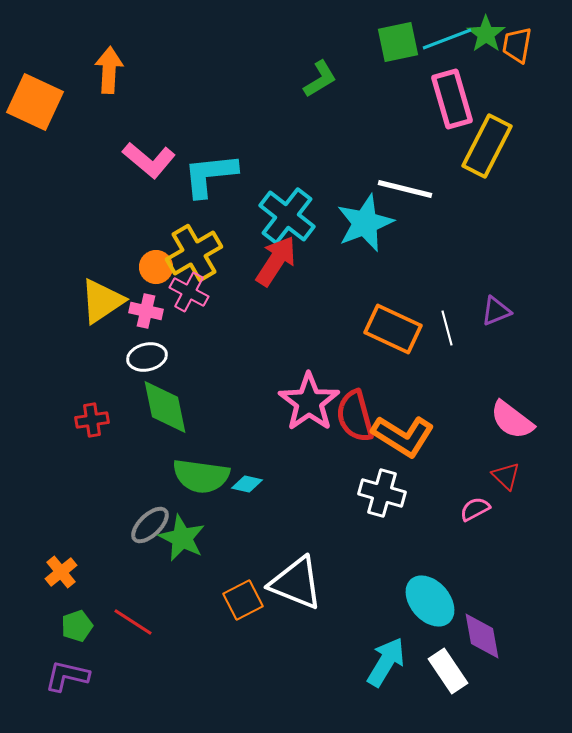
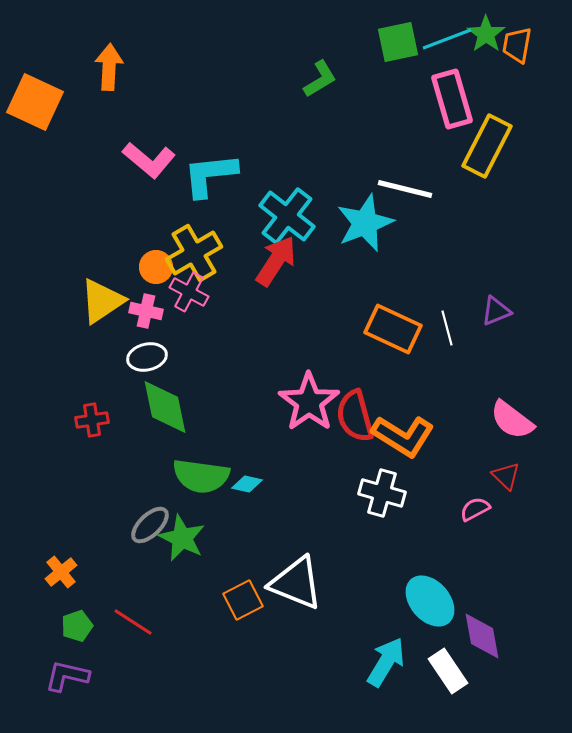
orange arrow at (109, 70): moved 3 px up
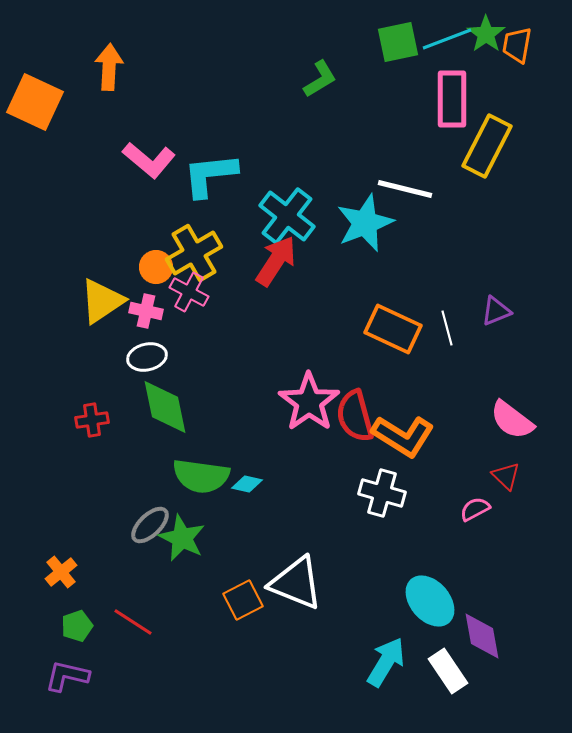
pink rectangle at (452, 99): rotated 16 degrees clockwise
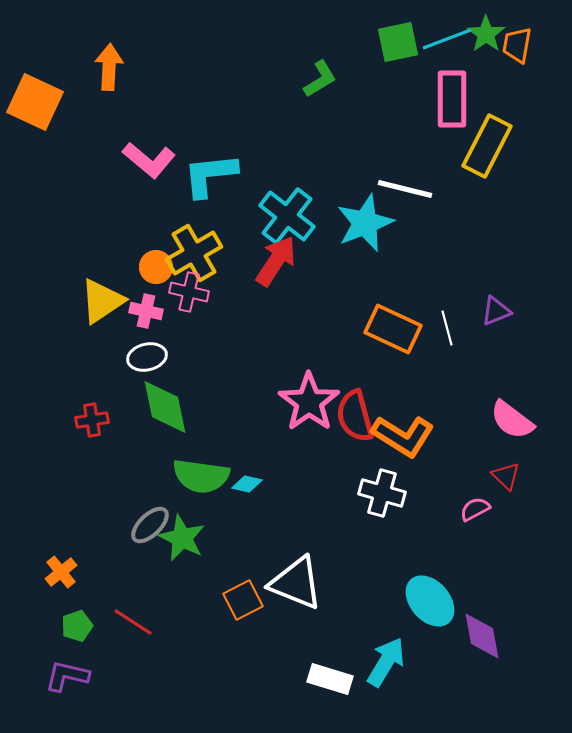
pink cross at (189, 292): rotated 15 degrees counterclockwise
white rectangle at (448, 671): moved 118 px left, 8 px down; rotated 39 degrees counterclockwise
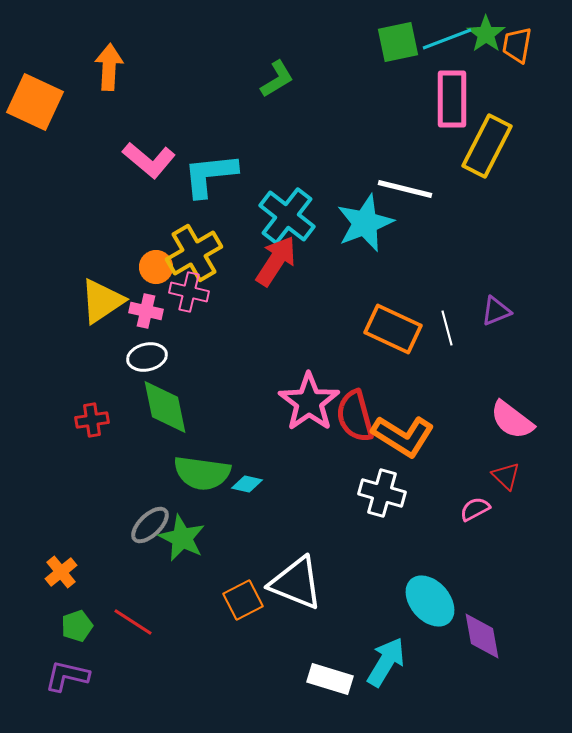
green L-shape at (320, 79): moved 43 px left
green semicircle at (201, 476): moved 1 px right, 3 px up
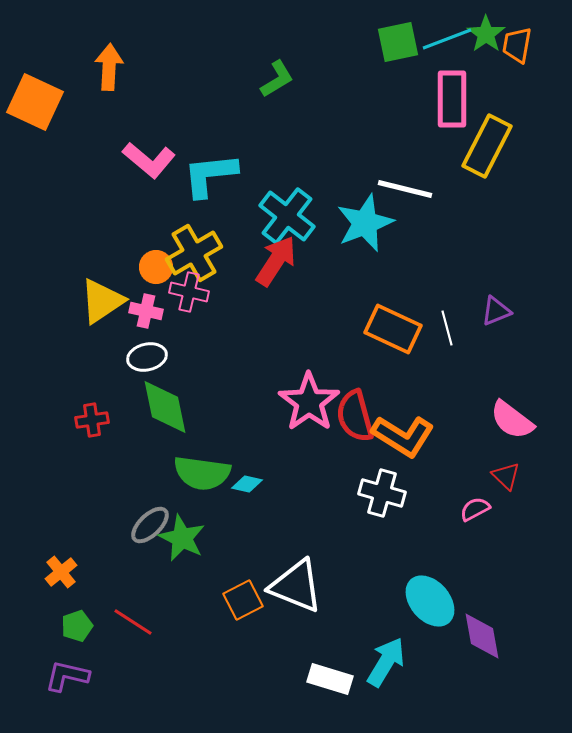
white triangle at (296, 583): moved 3 px down
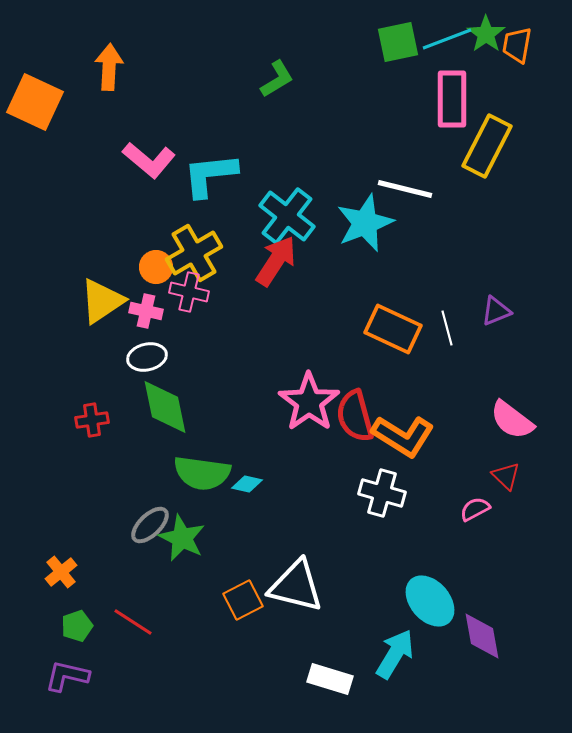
white triangle at (296, 586): rotated 8 degrees counterclockwise
cyan arrow at (386, 662): moved 9 px right, 8 px up
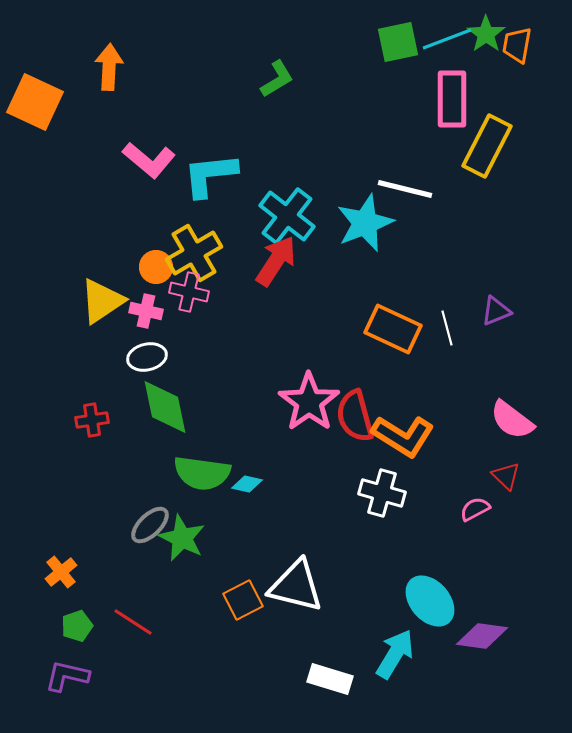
purple diamond at (482, 636): rotated 72 degrees counterclockwise
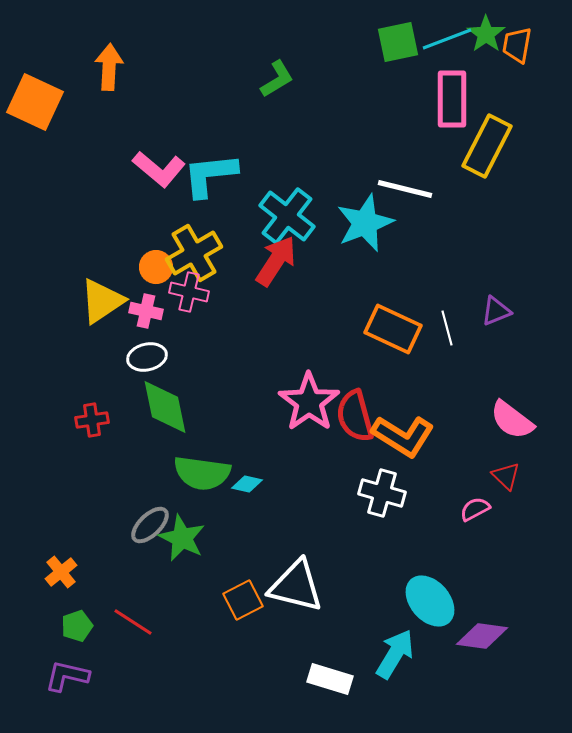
pink L-shape at (149, 160): moved 10 px right, 9 px down
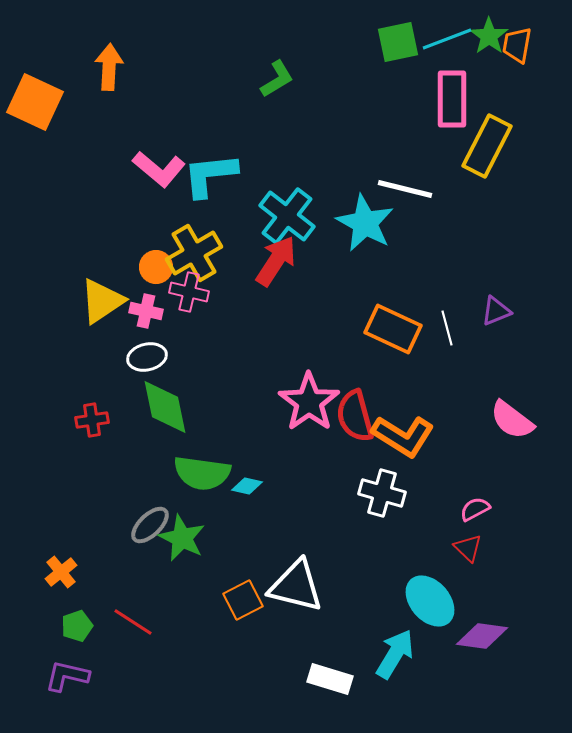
green star at (486, 34): moved 3 px right, 2 px down
cyan star at (365, 223): rotated 22 degrees counterclockwise
red triangle at (506, 476): moved 38 px left, 72 px down
cyan diamond at (247, 484): moved 2 px down
